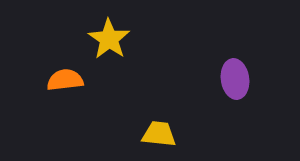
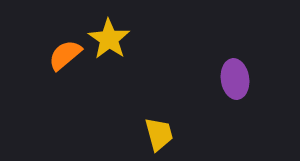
orange semicircle: moved 25 px up; rotated 33 degrees counterclockwise
yellow trapezoid: rotated 69 degrees clockwise
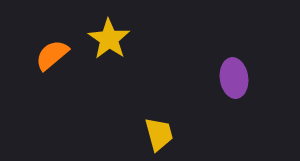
orange semicircle: moved 13 px left
purple ellipse: moved 1 px left, 1 px up
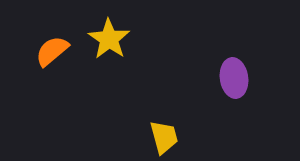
orange semicircle: moved 4 px up
yellow trapezoid: moved 5 px right, 3 px down
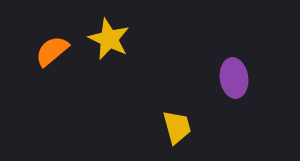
yellow star: rotated 9 degrees counterclockwise
yellow trapezoid: moved 13 px right, 10 px up
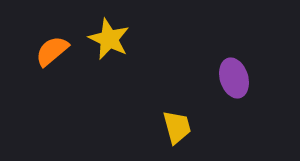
purple ellipse: rotated 9 degrees counterclockwise
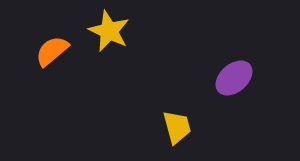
yellow star: moved 8 px up
purple ellipse: rotated 66 degrees clockwise
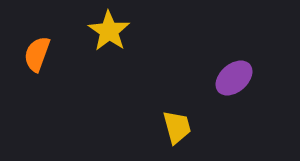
yellow star: rotated 9 degrees clockwise
orange semicircle: moved 15 px left, 3 px down; rotated 30 degrees counterclockwise
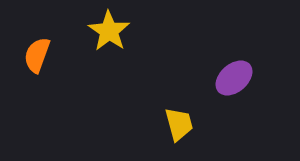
orange semicircle: moved 1 px down
yellow trapezoid: moved 2 px right, 3 px up
